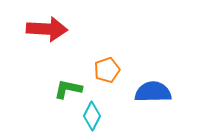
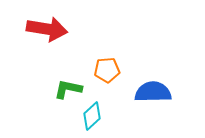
red arrow: rotated 6 degrees clockwise
orange pentagon: rotated 15 degrees clockwise
cyan diamond: rotated 20 degrees clockwise
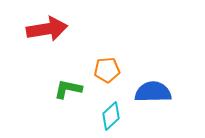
red arrow: rotated 18 degrees counterclockwise
cyan diamond: moved 19 px right
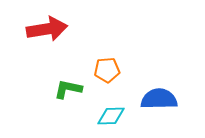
blue semicircle: moved 6 px right, 7 px down
cyan diamond: rotated 40 degrees clockwise
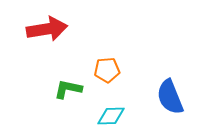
blue semicircle: moved 11 px right, 2 px up; rotated 111 degrees counterclockwise
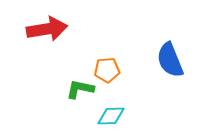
green L-shape: moved 12 px right
blue semicircle: moved 37 px up
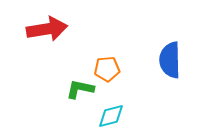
blue semicircle: rotated 21 degrees clockwise
orange pentagon: moved 1 px up
cyan diamond: rotated 12 degrees counterclockwise
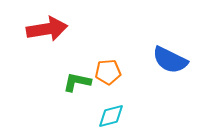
blue semicircle: rotated 63 degrees counterclockwise
orange pentagon: moved 1 px right, 3 px down
green L-shape: moved 3 px left, 7 px up
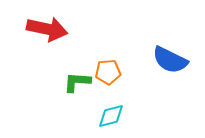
red arrow: rotated 21 degrees clockwise
green L-shape: rotated 8 degrees counterclockwise
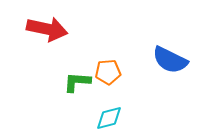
cyan diamond: moved 2 px left, 2 px down
